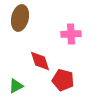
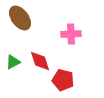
brown ellipse: rotated 50 degrees counterclockwise
green triangle: moved 3 px left, 24 px up
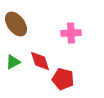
brown ellipse: moved 4 px left, 6 px down
pink cross: moved 1 px up
red pentagon: moved 1 px up
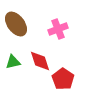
pink cross: moved 13 px left, 4 px up; rotated 18 degrees counterclockwise
green triangle: rotated 14 degrees clockwise
red pentagon: rotated 20 degrees clockwise
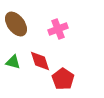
green triangle: rotated 28 degrees clockwise
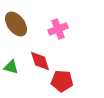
green triangle: moved 2 px left, 5 px down
red pentagon: moved 1 px left, 2 px down; rotated 30 degrees counterclockwise
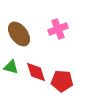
brown ellipse: moved 3 px right, 10 px down
red diamond: moved 4 px left, 11 px down
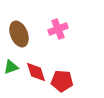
brown ellipse: rotated 15 degrees clockwise
green triangle: rotated 35 degrees counterclockwise
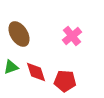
pink cross: moved 14 px right, 7 px down; rotated 18 degrees counterclockwise
brown ellipse: rotated 10 degrees counterclockwise
red pentagon: moved 3 px right
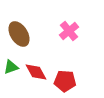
pink cross: moved 3 px left, 5 px up
red diamond: rotated 10 degrees counterclockwise
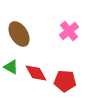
green triangle: rotated 49 degrees clockwise
red diamond: moved 1 px down
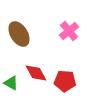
green triangle: moved 16 px down
